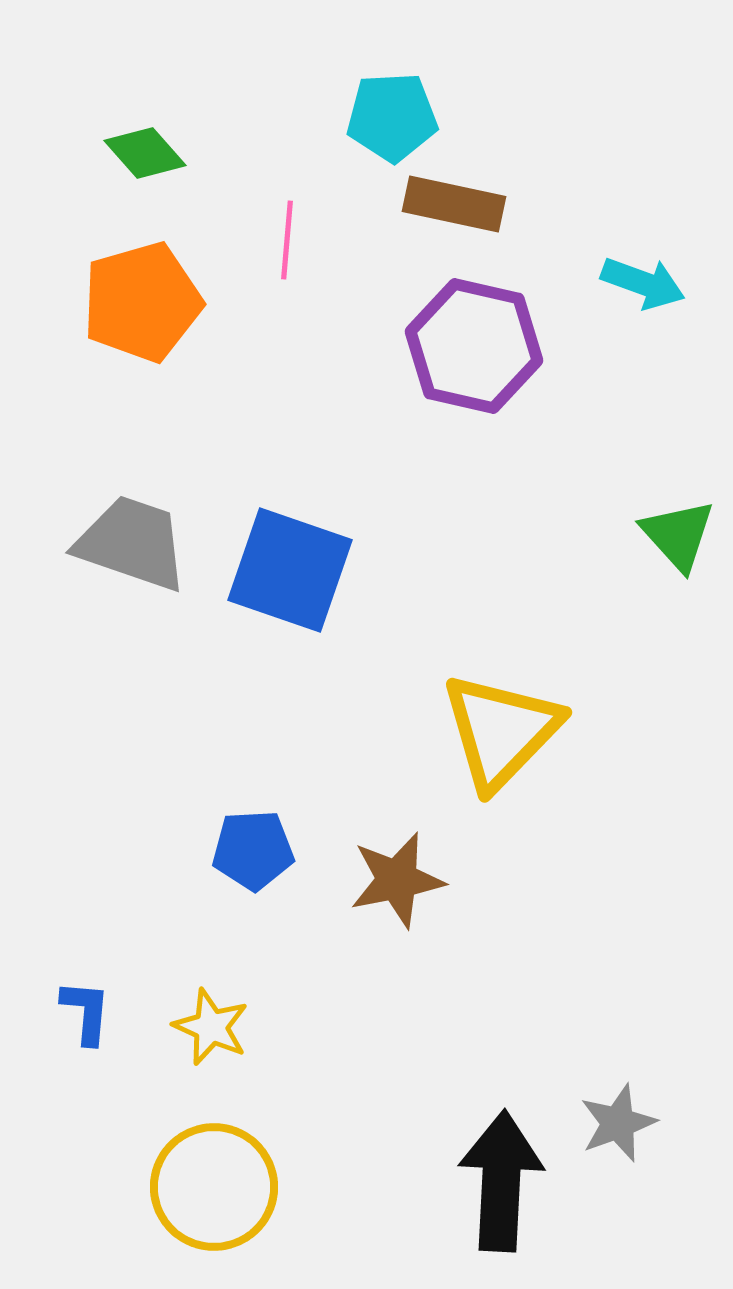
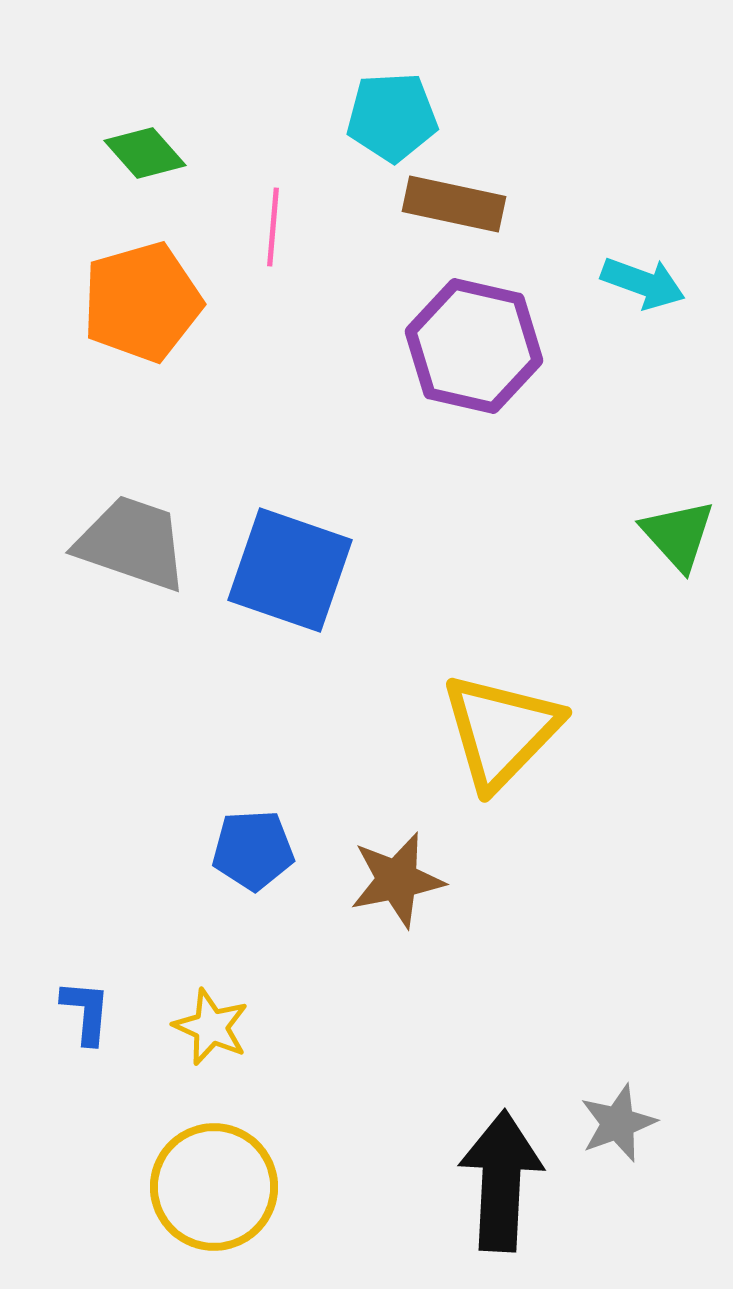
pink line: moved 14 px left, 13 px up
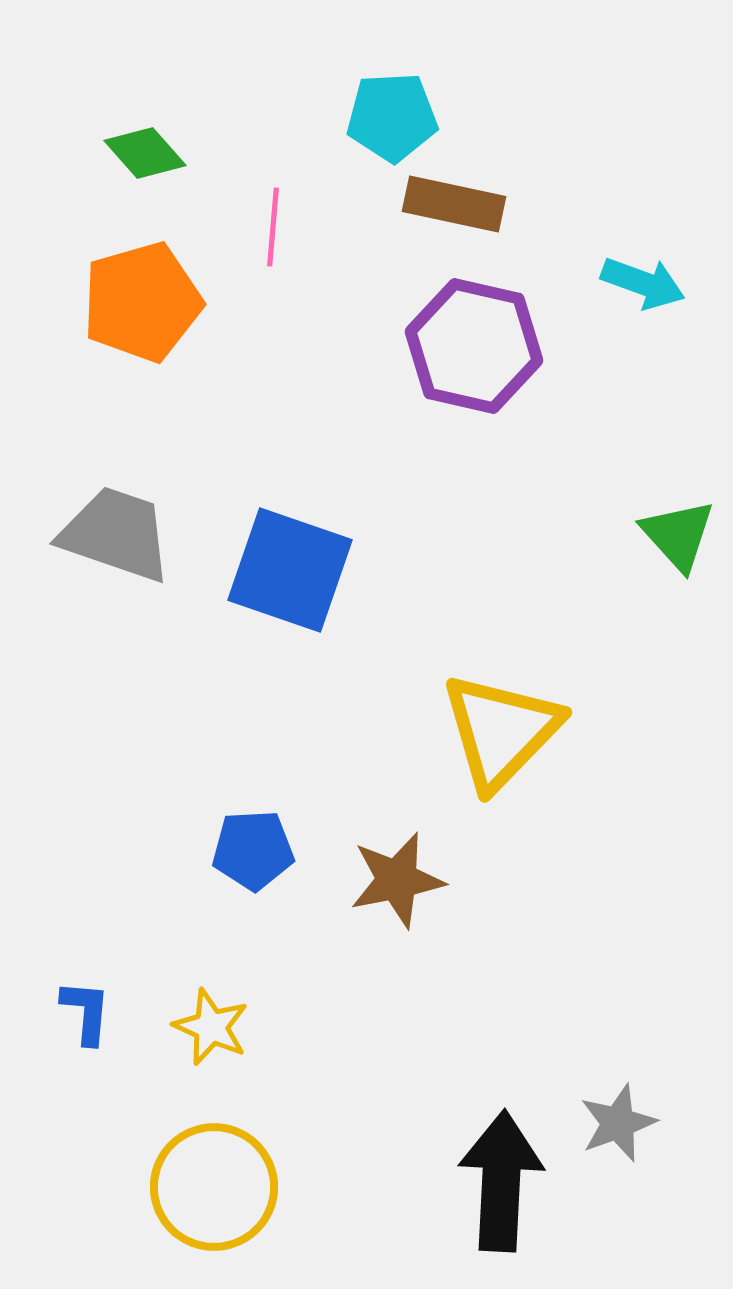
gray trapezoid: moved 16 px left, 9 px up
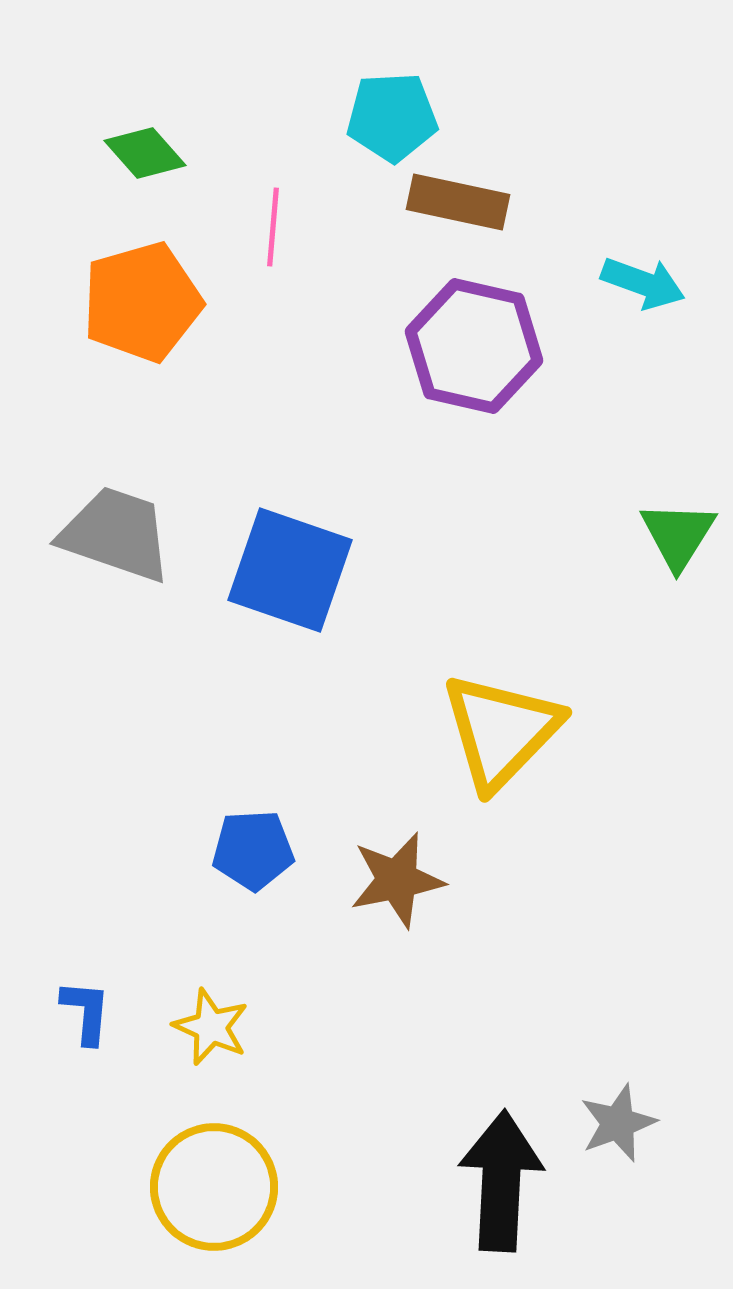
brown rectangle: moved 4 px right, 2 px up
green triangle: rotated 14 degrees clockwise
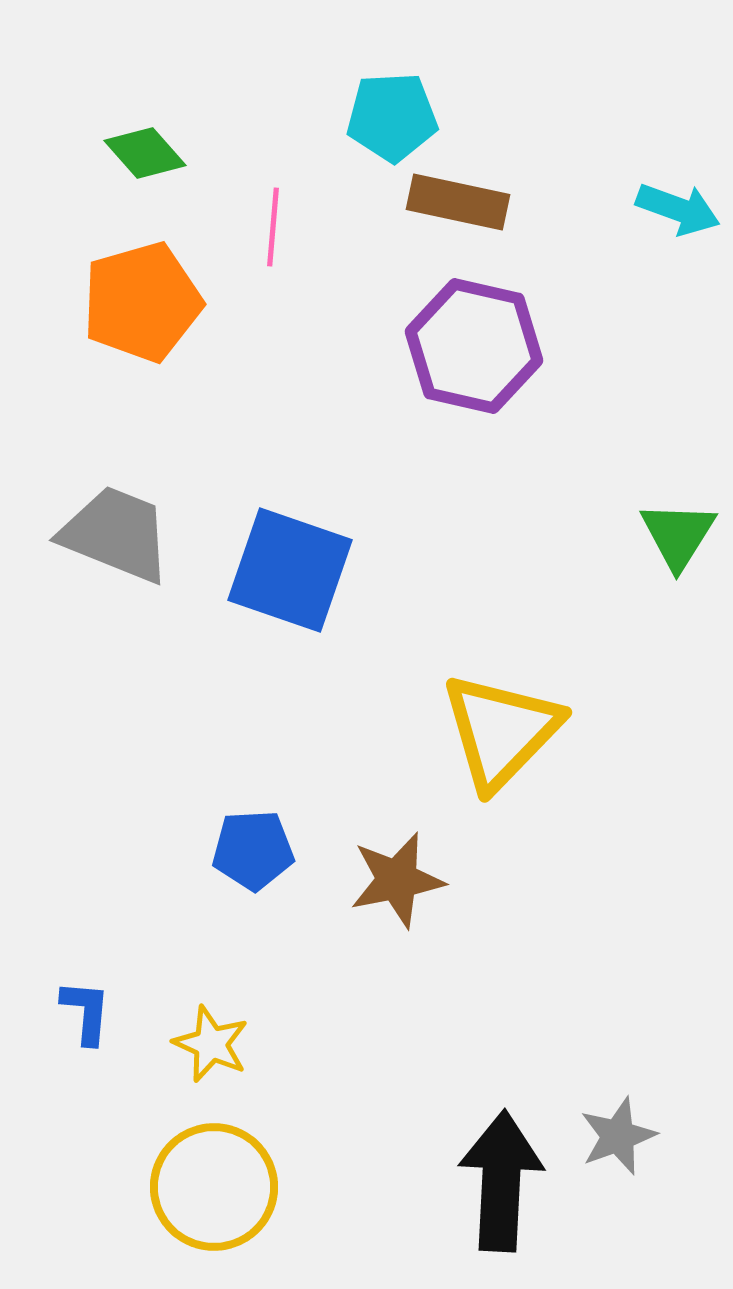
cyan arrow: moved 35 px right, 74 px up
gray trapezoid: rotated 3 degrees clockwise
yellow star: moved 17 px down
gray star: moved 13 px down
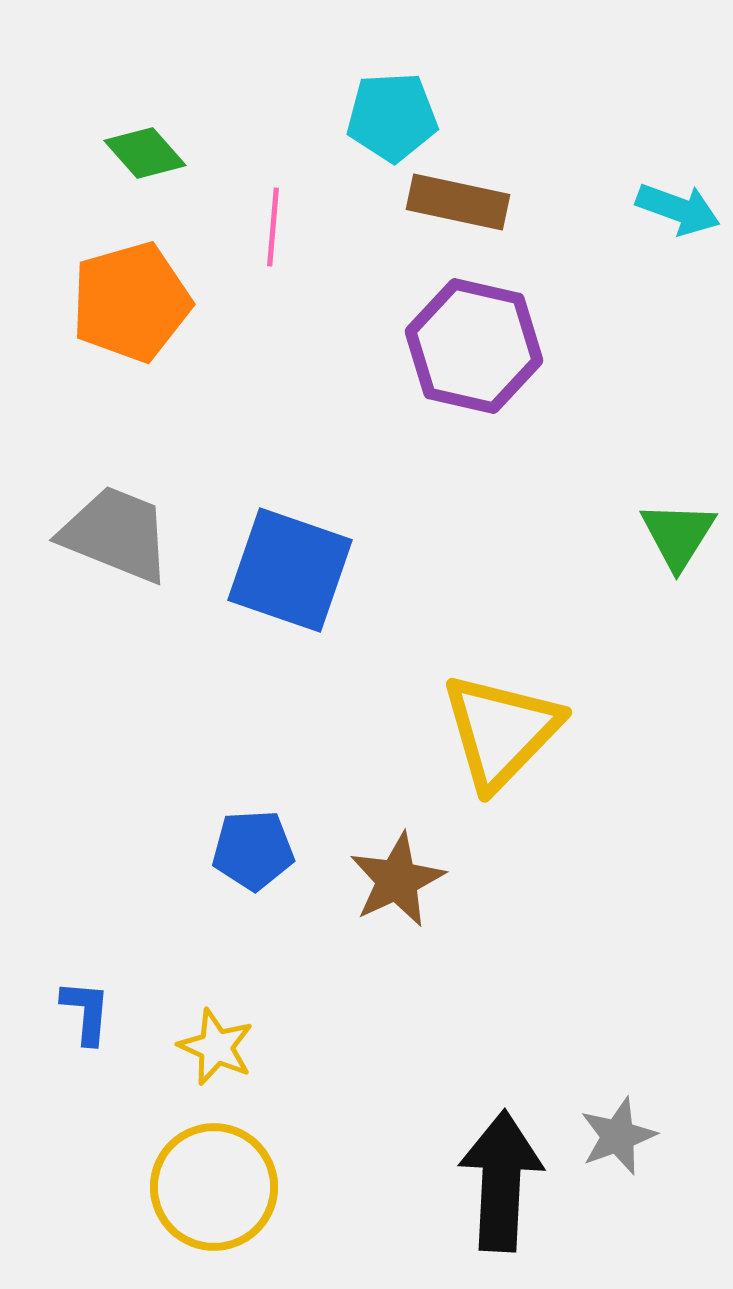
orange pentagon: moved 11 px left
brown star: rotated 14 degrees counterclockwise
yellow star: moved 5 px right, 3 px down
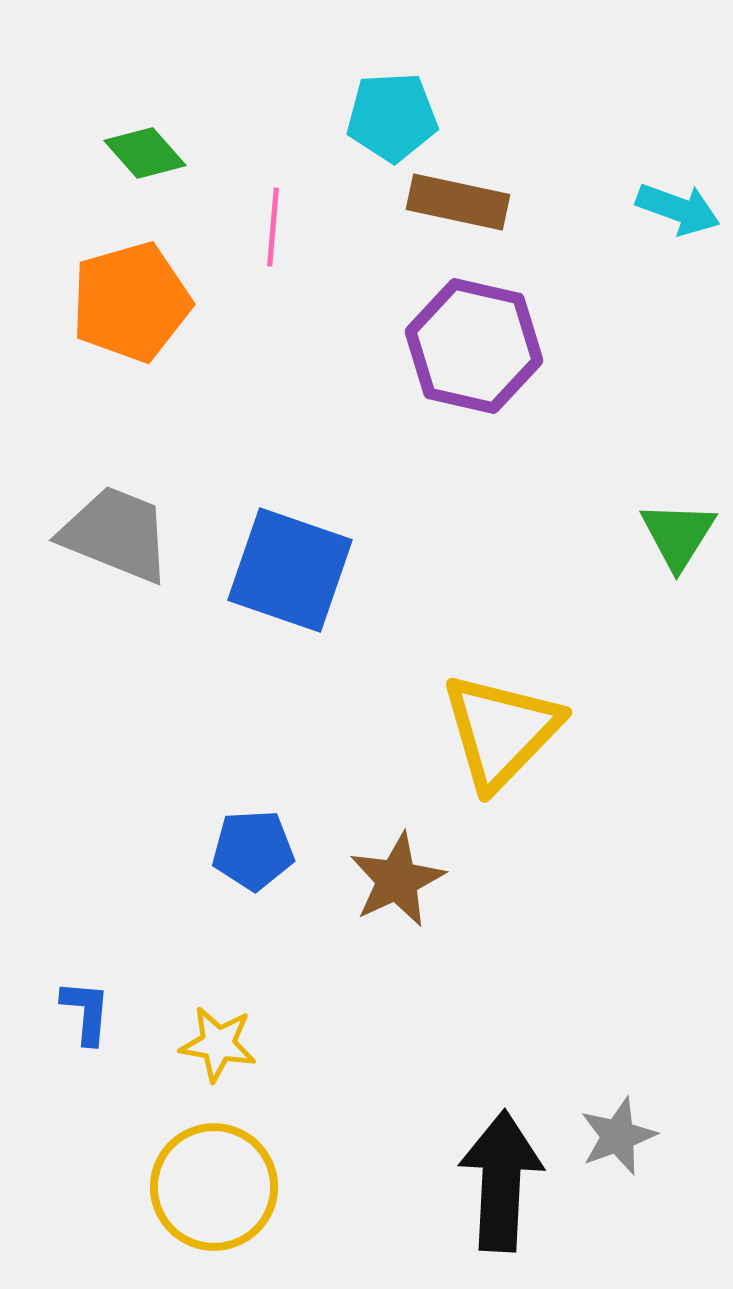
yellow star: moved 2 px right, 3 px up; rotated 14 degrees counterclockwise
